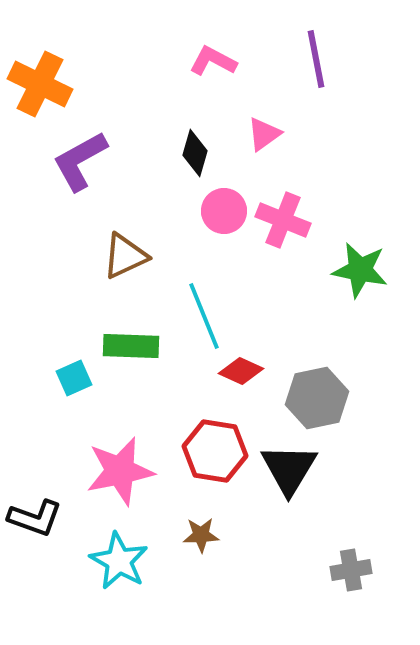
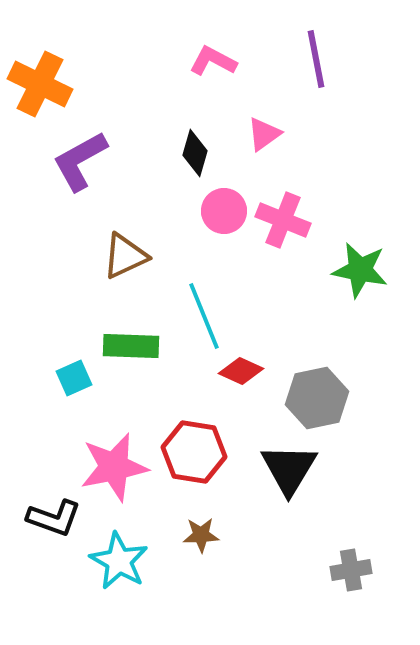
red hexagon: moved 21 px left, 1 px down
pink star: moved 6 px left, 4 px up
black L-shape: moved 19 px right
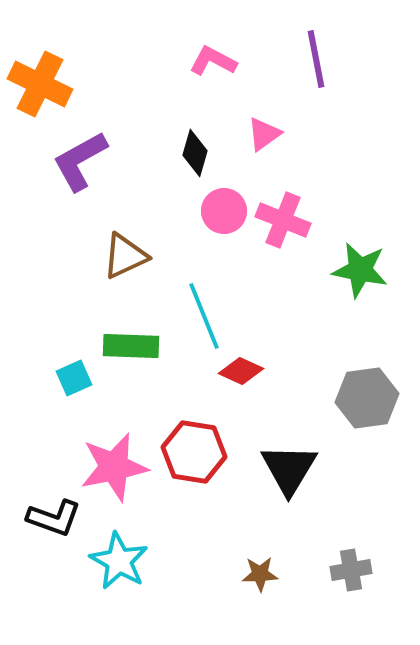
gray hexagon: moved 50 px right; rotated 4 degrees clockwise
brown star: moved 59 px right, 39 px down
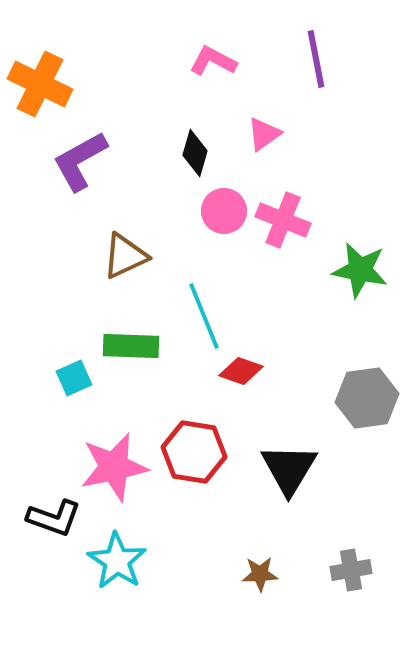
red diamond: rotated 6 degrees counterclockwise
cyan star: moved 2 px left; rotated 4 degrees clockwise
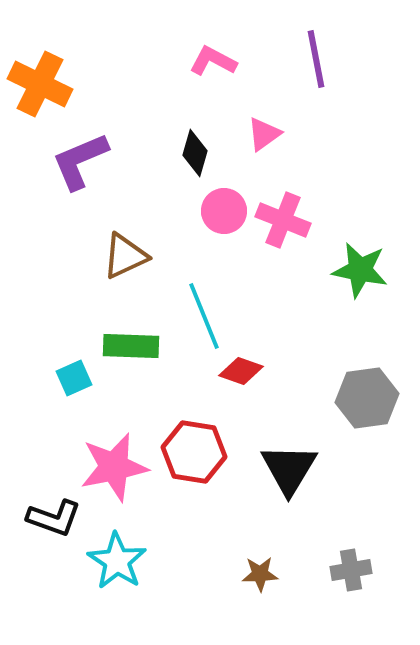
purple L-shape: rotated 6 degrees clockwise
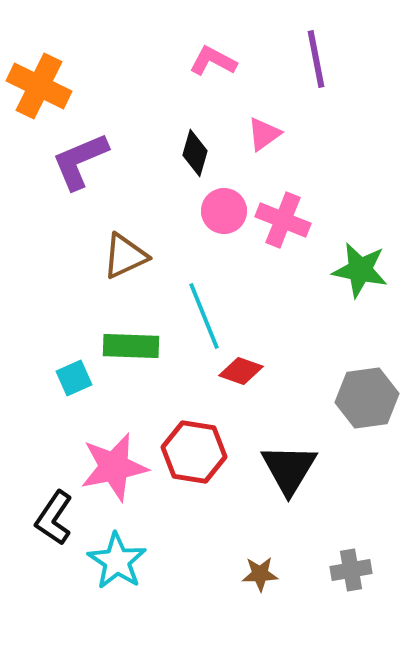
orange cross: moved 1 px left, 2 px down
black L-shape: rotated 104 degrees clockwise
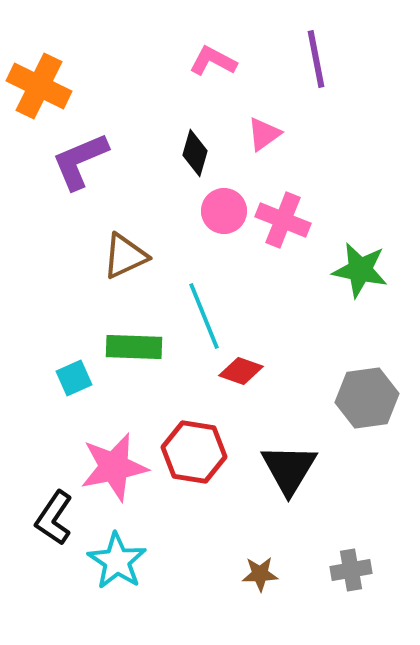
green rectangle: moved 3 px right, 1 px down
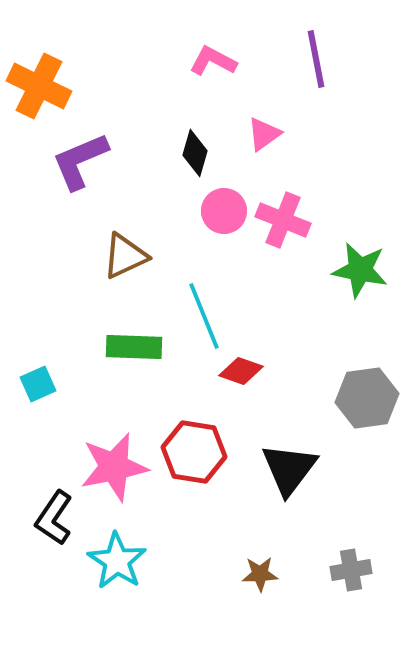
cyan square: moved 36 px left, 6 px down
black triangle: rotated 6 degrees clockwise
